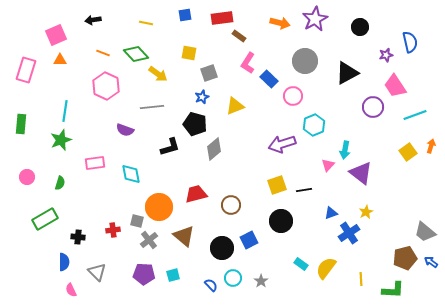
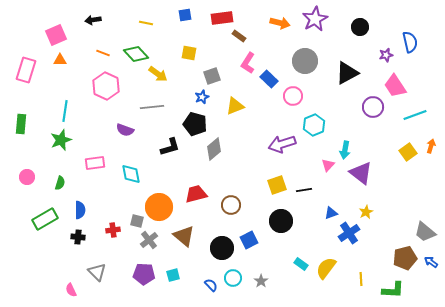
gray square at (209, 73): moved 3 px right, 3 px down
blue semicircle at (64, 262): moved 16 px right, 52 px up
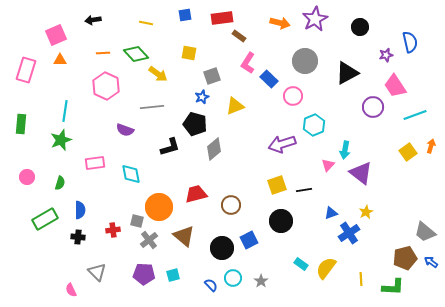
orange line at (103, 53): rotated 24 degrees counterclockwise
green L-shape at (393, 290): moved 3 px up
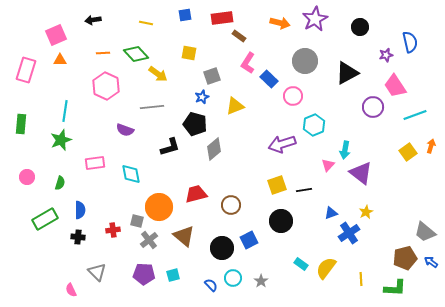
green L-shape at (393, 287): moved 2 px right, 1 px down
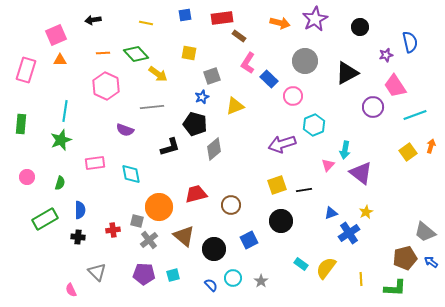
black circle at (222, 248): moved 8 px left, 1 px down
